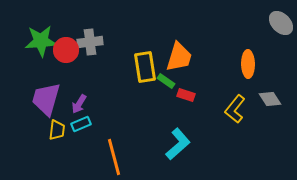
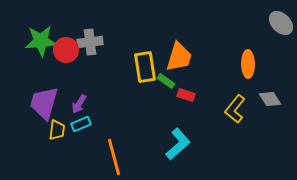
purple trapezoid: moved 2 px left, 4 px down
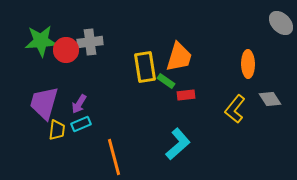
red rectangle: rotated 24 degrees counterclockwise
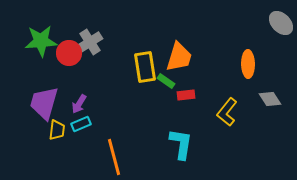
gray cross: rotated 25 degrees counterclockwise
red circle: moved 3 px right, 3 px down
yellow L-shape: moved 8 px left, 3 px down
cyan L-shape: moved 3 px right; rotated 40 degrees counterclockwise
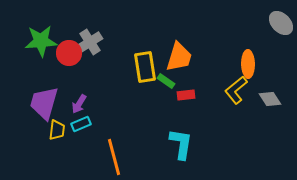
yellow L-shape: moved 9 px right, 22 px up; rotated 12 degrees clockwise
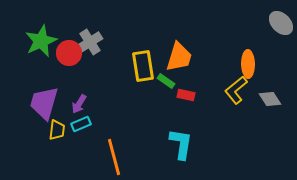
green star: rotated 20 degrees counterclockwise
yellow rectangle: moved 2 px left, 1 px up
red rectangle: rotated 18 degrees clockwise
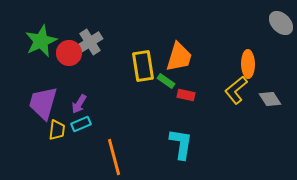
purple trapezoid: moved 1 px left
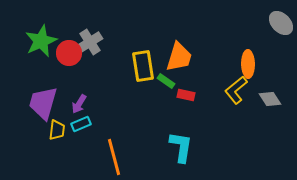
cyan L-shape: moved 3 px down
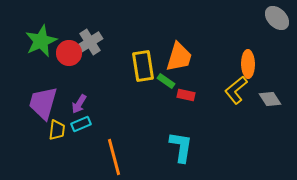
gray ellipse: moved 4 px left, 5 px up
